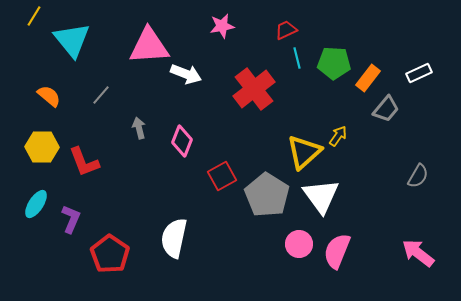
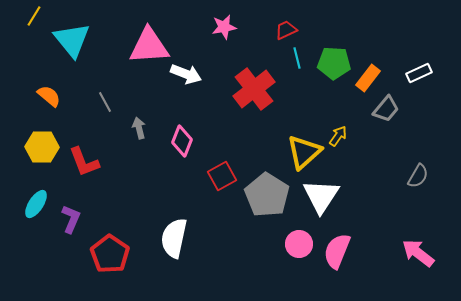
pink star: moved 2 px right, 1 px down
gray line: moved 4 px right, 7 px down; rotated 70 degrees counterclockwise
white triangle: rotated 9 degrees clockwise
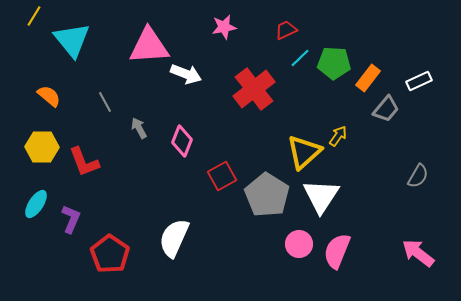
cyan line: moved 3 px right; rotated 60 degrees clockwise
white rectangle: moved 8 px down
gray arrow: rotated 15 degrees counterclockwise
white semicircle: rotated 12 degrees clockwise
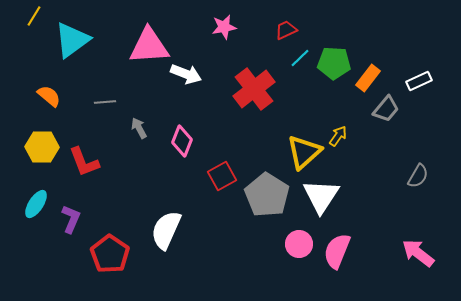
cyan triangle: rotated 33 degrees clockwise
gray line: rotated 65 degrees counterclockwise
white semicircle: moved 8 px left, 8 px up
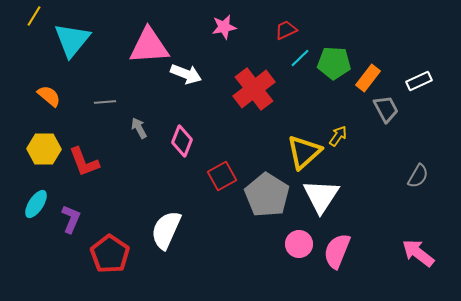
cyan triangle: rotated 15 degrees counterclockwise
gray trapezoid: rotated 68 degrees counterclockwise
yellow hexagon: moved 2 px right, 2 px down
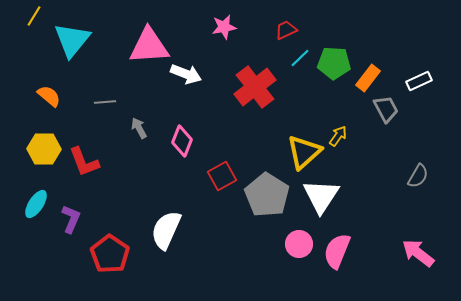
red cross: moved 1 px right, 2 px up
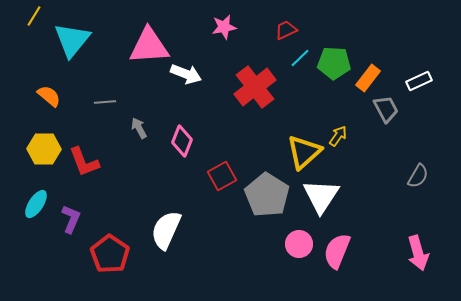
pink arrow: rotated 144 degrees counterclockwise
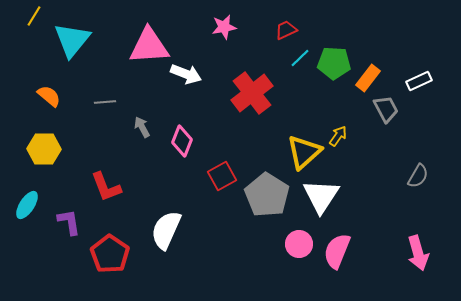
red cross: moved 3 px left, 6 px down
gray arrow: moved 3 px right, 1 px up
red L-shape: moved 22 px right, 25 px down
cyan ellipse: moved 9 px left, 1 px down
purple L-shape: moved 2 px left, 3 px down; rotated 32 degrees counterclockwise
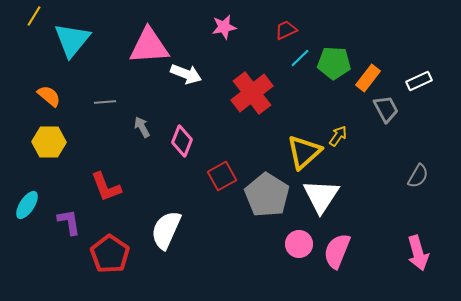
yellow hexagon: moved 5 px right, 7 px up
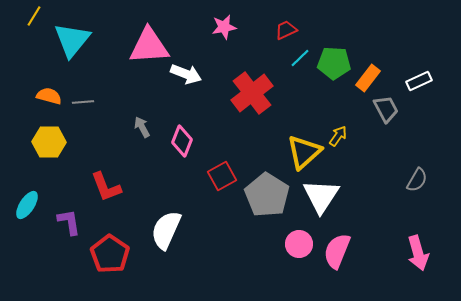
orange semicircle: rotated 25 degrees counterclockwise
gray line: moved 22 px left
gray semicircle: moved 1 px left, 4 px down
